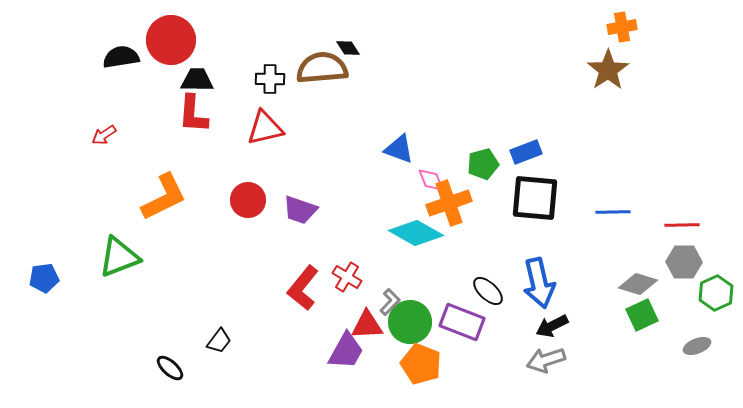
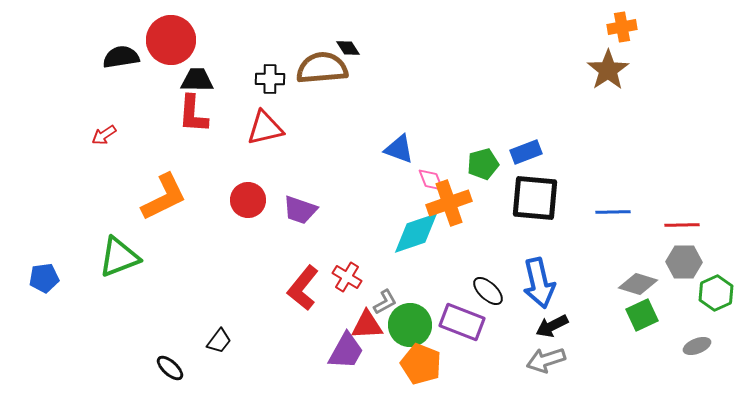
cyan diamond at (416, 233): rotated 48 degrees counterclockwise
gray L-shape at (390, 302): moved 5 px left; rotated 16 degrees clockwise
green circle at (410, 322): moved 3 px down
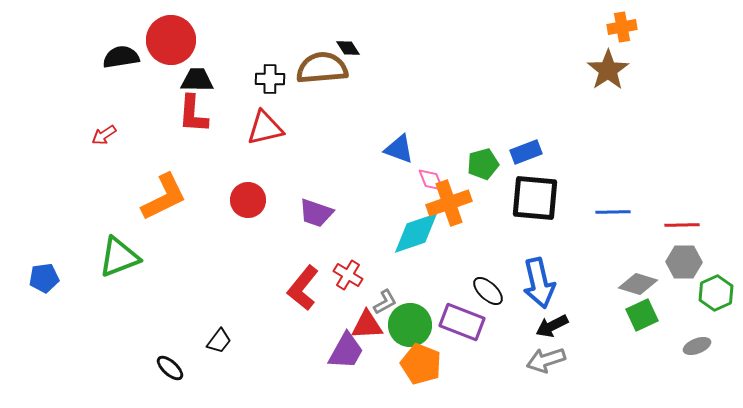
purple trapezoid at (300, 210): moved 16 px right, 3 px down
red cross at (347, 277): moved 1 px right, 2 px up
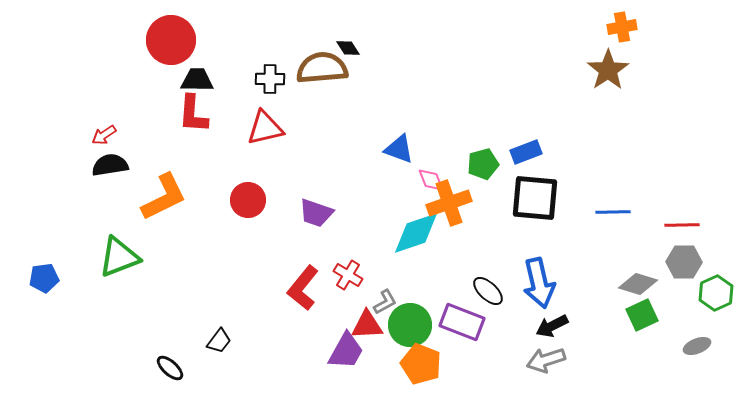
black semicircle at (121, 57): moved 11 px left, 108 px down
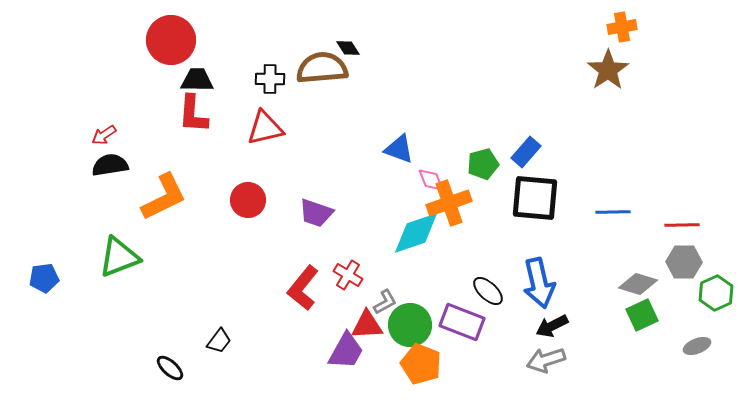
blue rectangle at (526, 152): rotated 28 degrees counterclockwise
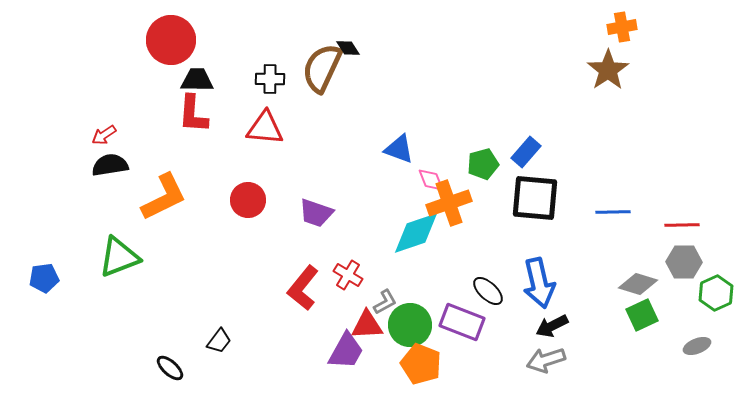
brown semicircle at (322, 68): rotated 60 degrees counterclockwise
red triangle at (265, 128): rotated 18 degrees clockwise
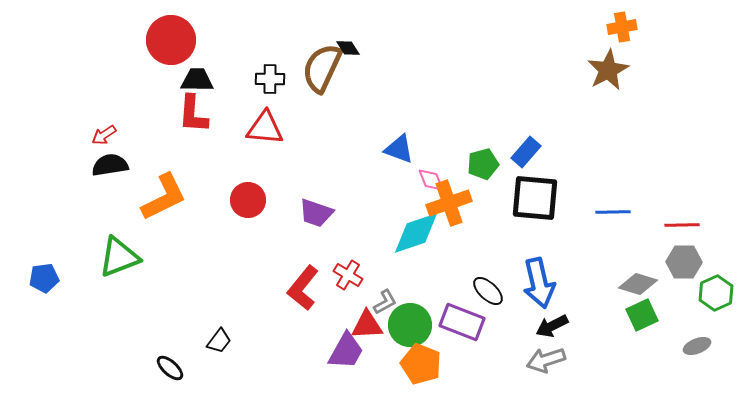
brown star at (608, 70): rotated 6 degrees clockwise
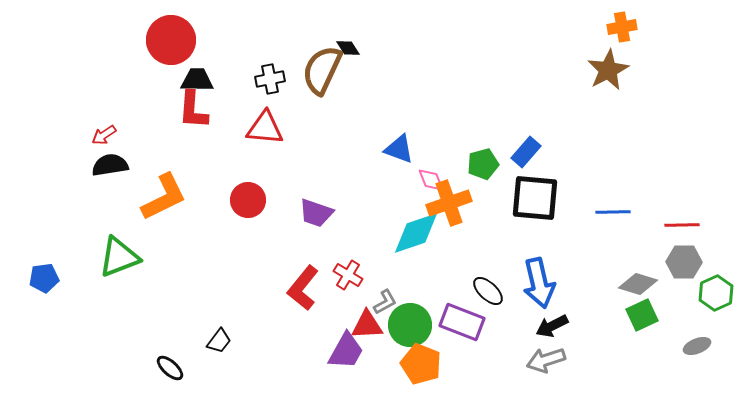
brown semicircle at (322, 68): moved 2 px down
black cross at (270, 79): rotated 12 degrees counterclockwise
red L-shape at (193, 114): moved 4 px up
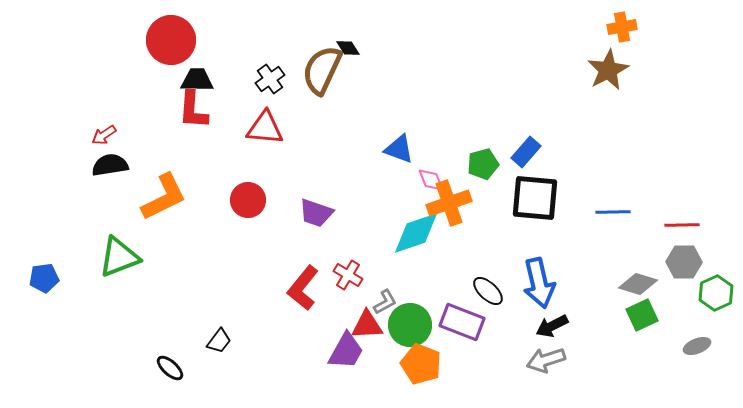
black cross at (270, 79): rotated 24 degrees counterclockwise
